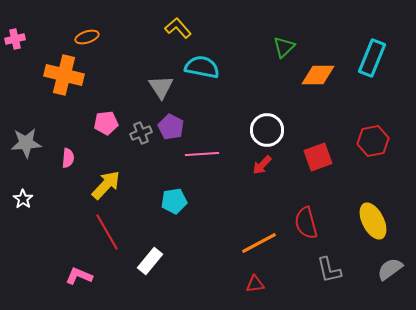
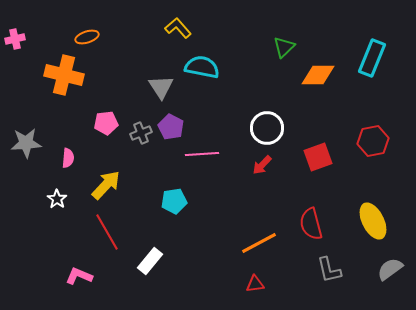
white circle: moved 2 px up
white star: moved 34 px right
red semicircle: moved 5 px right, 1 px down
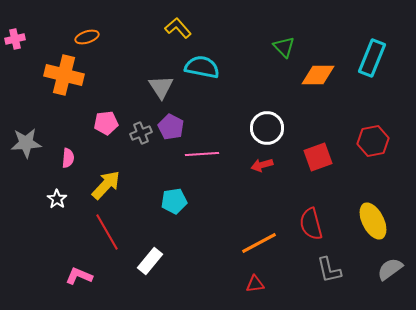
green triangle: rotated 30 degrees counterclockwise
red arrow: rotated 30 degrees clockwise
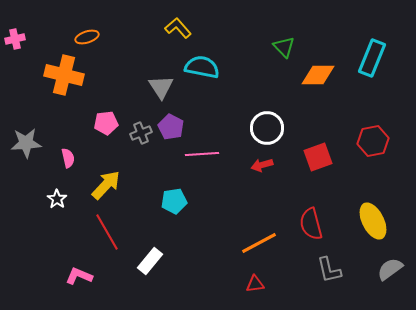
pink semicircle: rotated 18 degrees counterclockwise
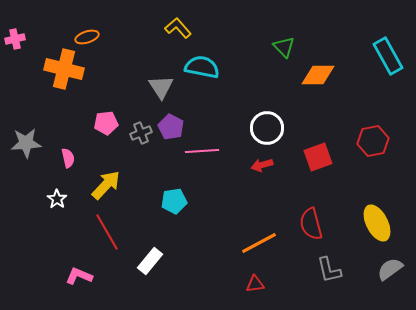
cyan rectangle: moved 16 px right, 2 px up; rotated 51 degrees counterclockwise
orange cross: moved 6 px up
pink line: moved 3 px up
yellow ellipse: moved 4 px right, 2 px down
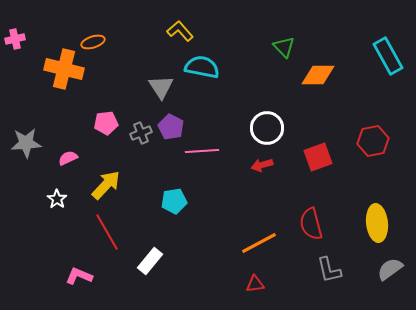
yellow L-shape: moved 2 px right, 3 px down
orange ellipse: moved 6 px right, 5 px down
pink semicircle: rotated 102 degrees counterclockwise
yellow ellipse: rotated 21 degrees clockwise
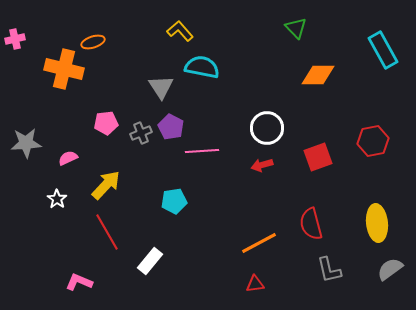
green triangle: moved 12 px right, 19 px up
cyan rectangle: moved 5 px left, 6 px up
pink L-shape: moved 6 px down
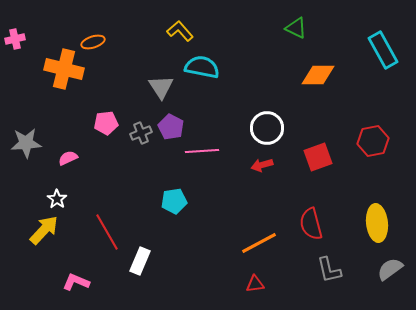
green triangle: rotated 20 degrees counterclockwise
yellow arrow: moved 62 px left, 45 px down
white rectangle: moved 10 px left; rotated 16 degrees counterclockwise
pink L-shape: moved 3 px left
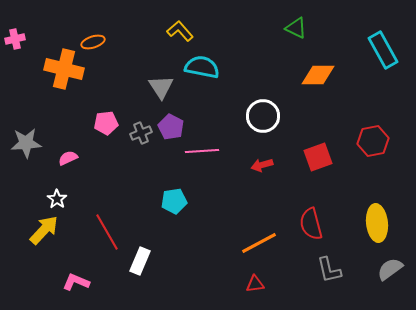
white circle: moved 4 px left, 12 px up
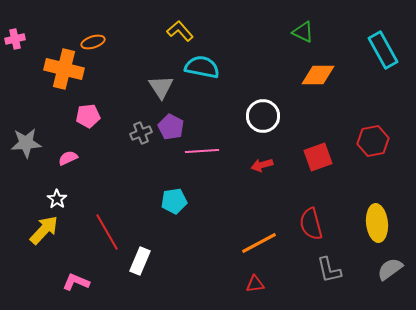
green triangle: moved 7 px right, 4 px down
pink pentagon: moved 18 px left, 7 px up
